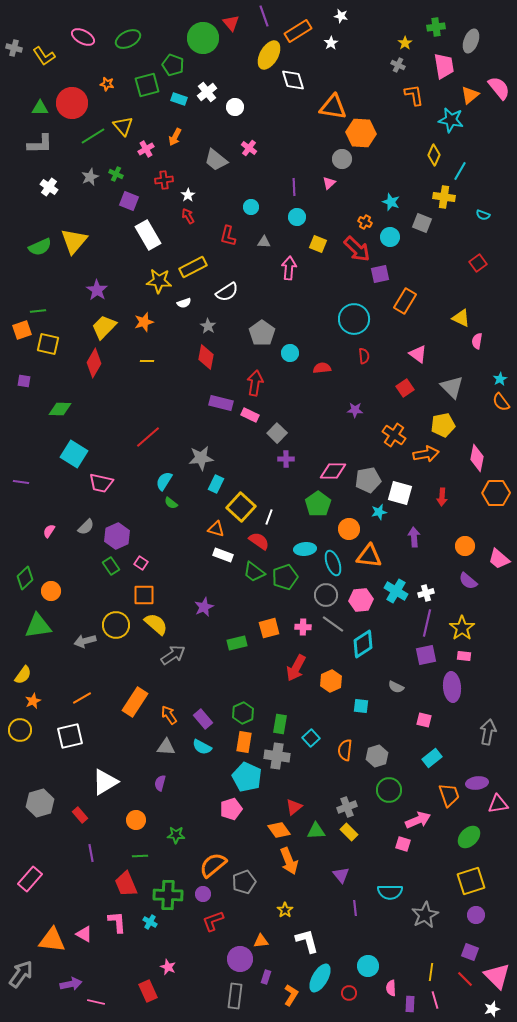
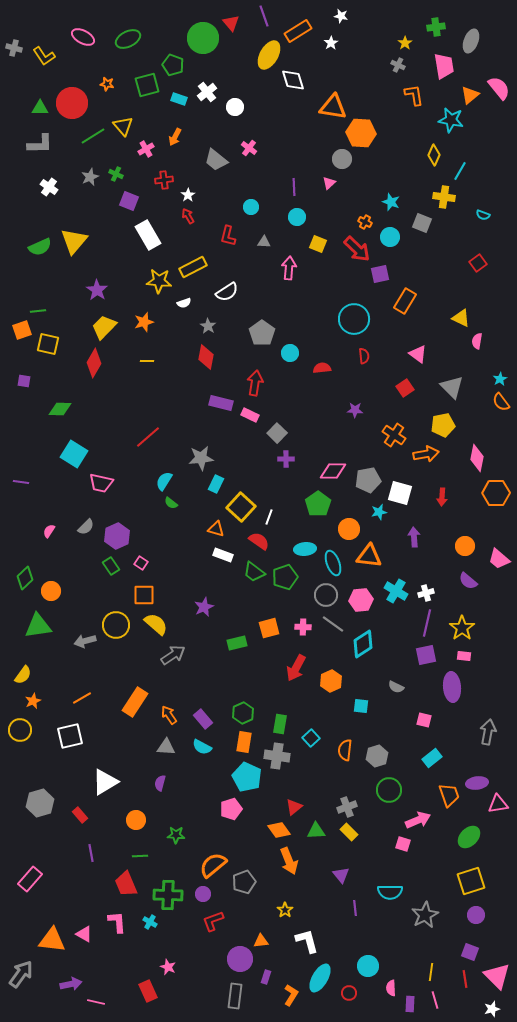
red line at (465, 979): rotated 36 degrees clockwise
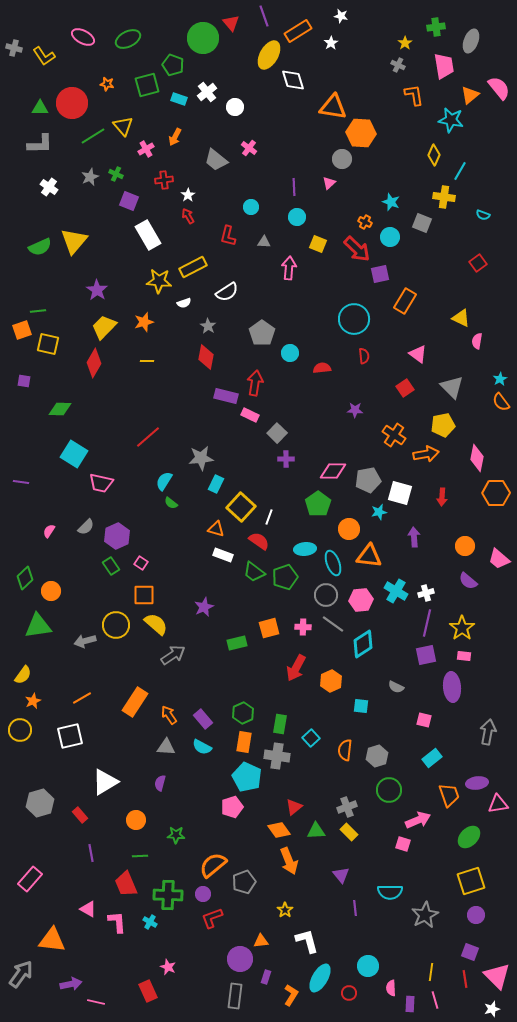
purple rectangle at (221, 403): moved 5 px right, 7 px up
pink pentagon at (231, 809): moved 1 px right, 2 px up
red L-shape at (213, 921): moved 1 px left, 3 px up
pink triangle at (84, 934): moved 4 px right, 25 px up
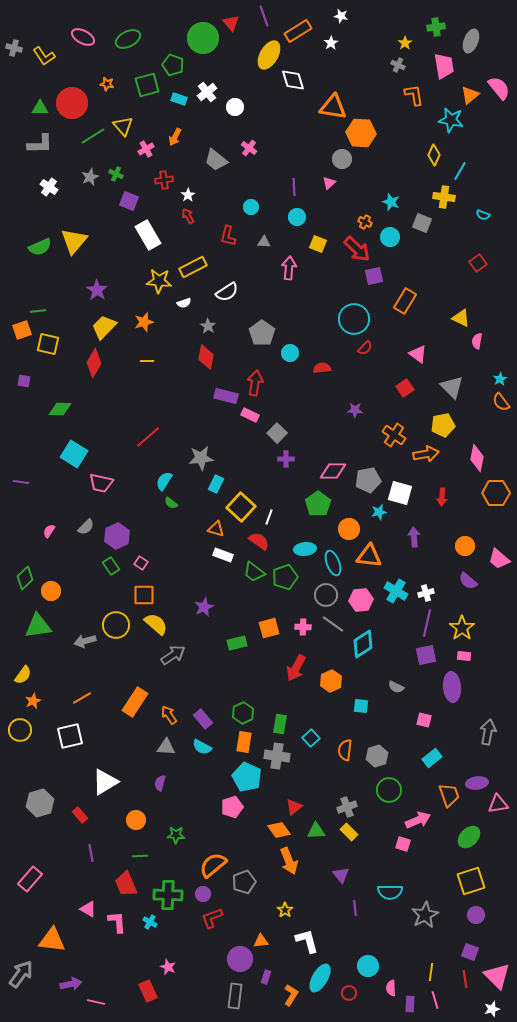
purple square at (380, 274): moved 6 px left, 2 px down
red semicircle at (364, 356): moved 1 px right, 8 px up; rotated 49 degrees clockwise
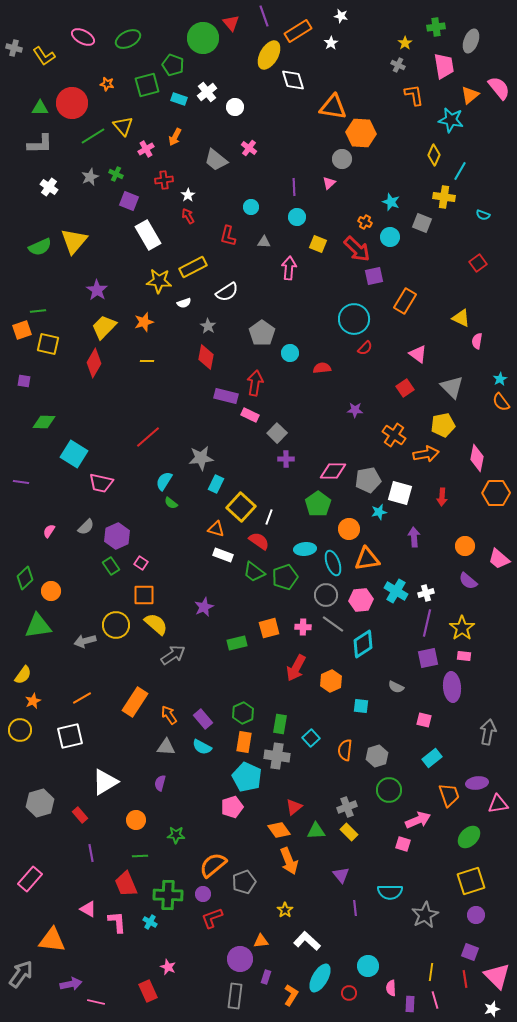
green diamond at (60, 409): moved 16 px left, 13 px down
orange triangle at (369, 556): moved 2 px left, 3 px down; rotated 16 degrees counterclockwise
purple square at (426, 655): moved 2 px right, 3 px down
white L-shape at (307, 941): rotated 32 degrees counterclockwise
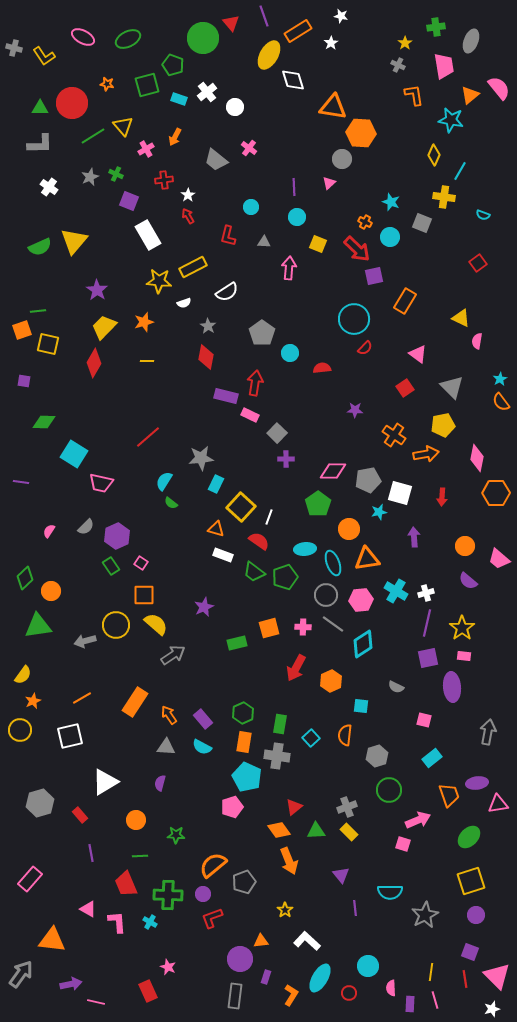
orange semicircle at (345, 750): moved 15 px up
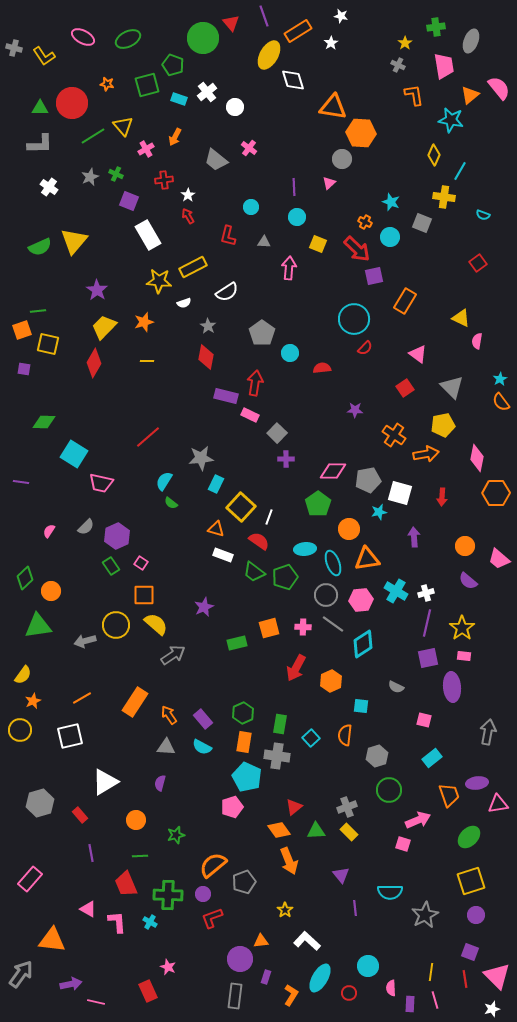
purple square at (24, 381): moved 12 px up
green star at (176, 835): rotated 18 degrees counterclockwise
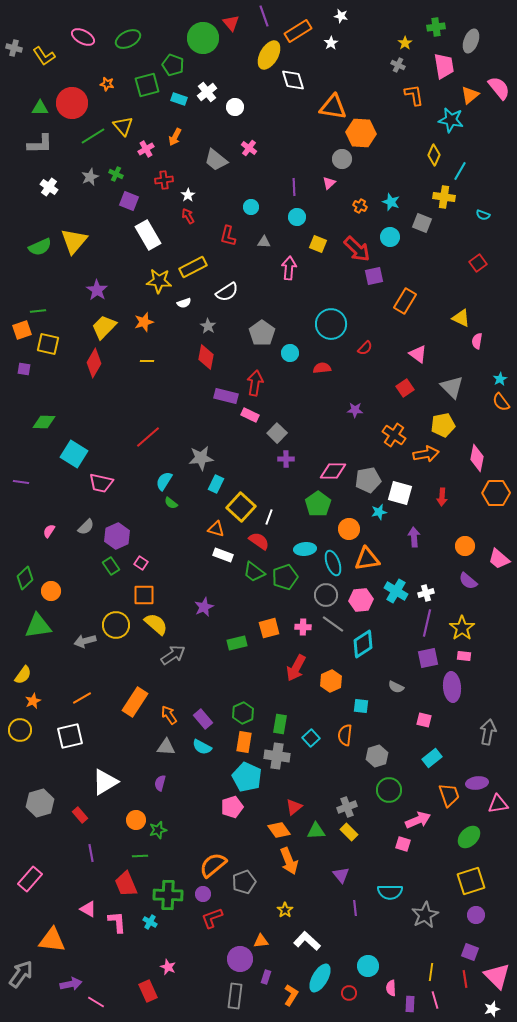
orange cross at (365, 222): moved 5 px left, 16 px up
cyan circle at (354, 319): moved 23 px left, 5 px down
green star at (176, 835): moved 18 px left, 5 px up
pink line at (96, 1002): rotated 18 degrees clockwise
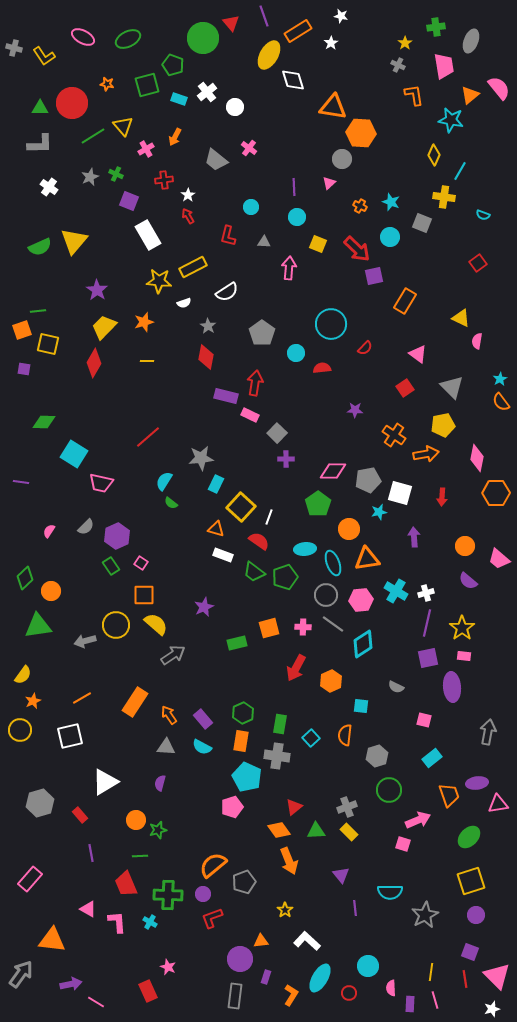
cyan circle at (290, 353): moved 6 px right
orange rectangle at (244, 742): moved 3 px left, 1 px up
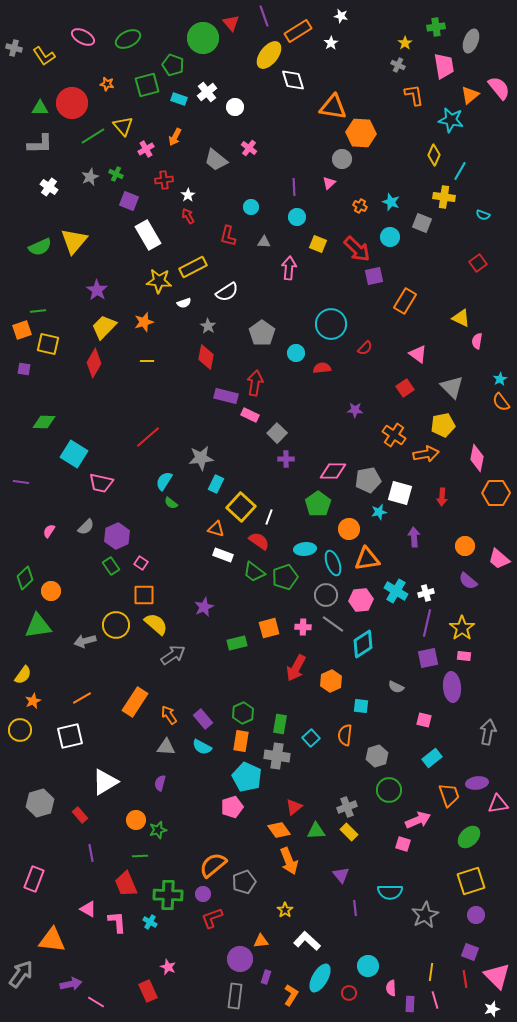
yellow ellipse at (269, 55): rotated 8 degrees clockwise
pink rectangle at (30, 879): moved 4 px right; rotated 20 degrees counterclockwise
